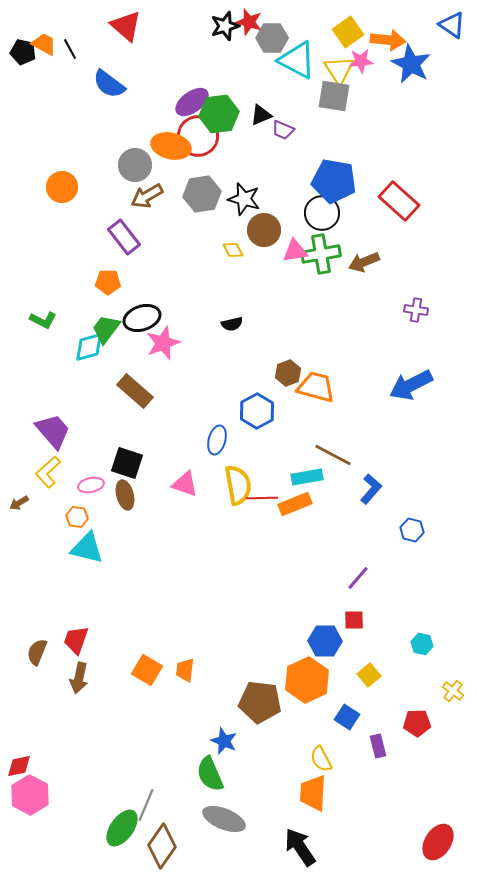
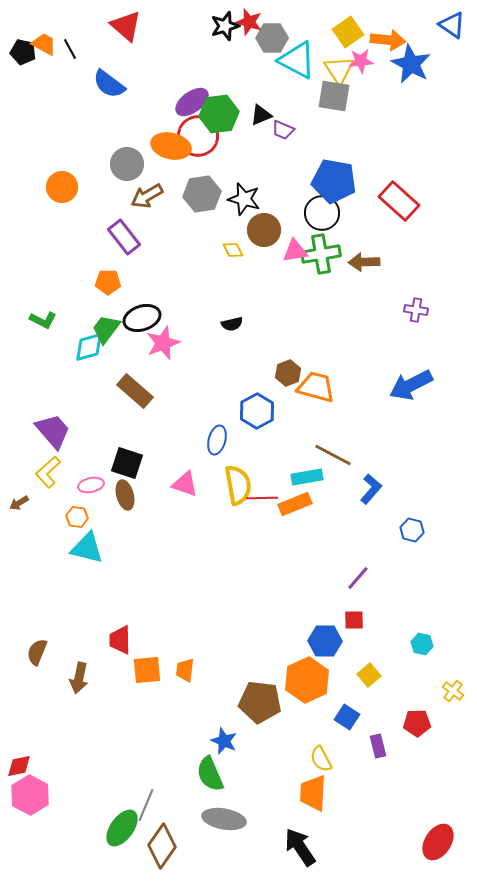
gray circle at (135, 165): moved 8 px left, 1 px up
brown arrow at (364, 262): rotated 20 degrees clockwise
red trapezoid at (76, 640): moved 44 px right; rotated 20 degrees counterclockwise
orange square at (147, 670): rotated 36 degrees counterclockwise
gray ellipse at (224, 819): rotated 12 degrees counterclockwise
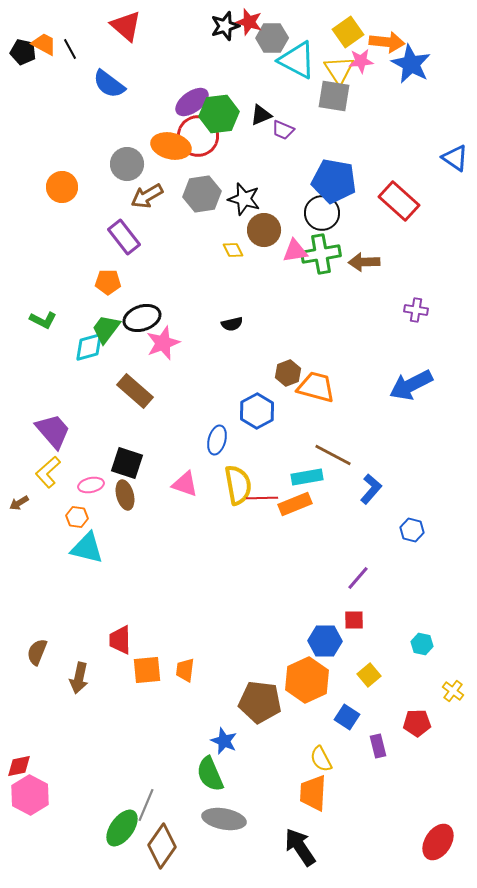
blue triangle at (452, 25): moved 3 px right, 133 px down
orange arrow at (388, 40): moved 1 px left, 2 px down
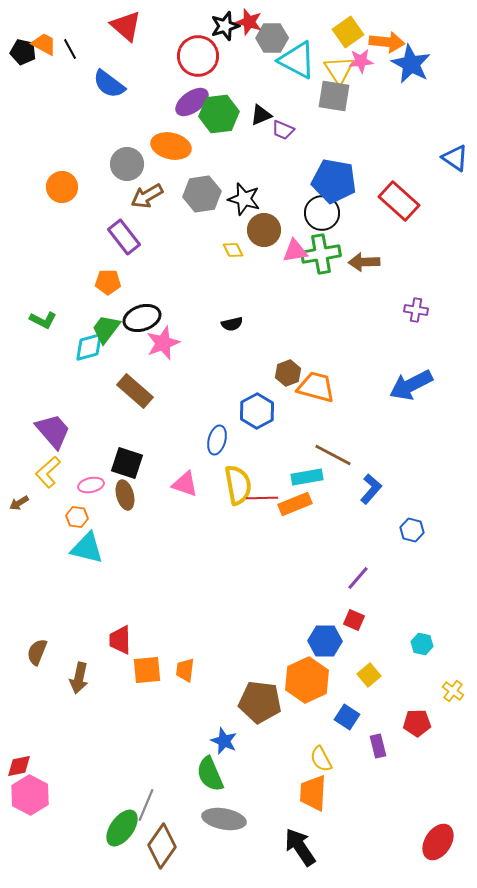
red circle at (198, 136): moved 80 px up
red square at (354, 620): rotated 25 degrees clockwise
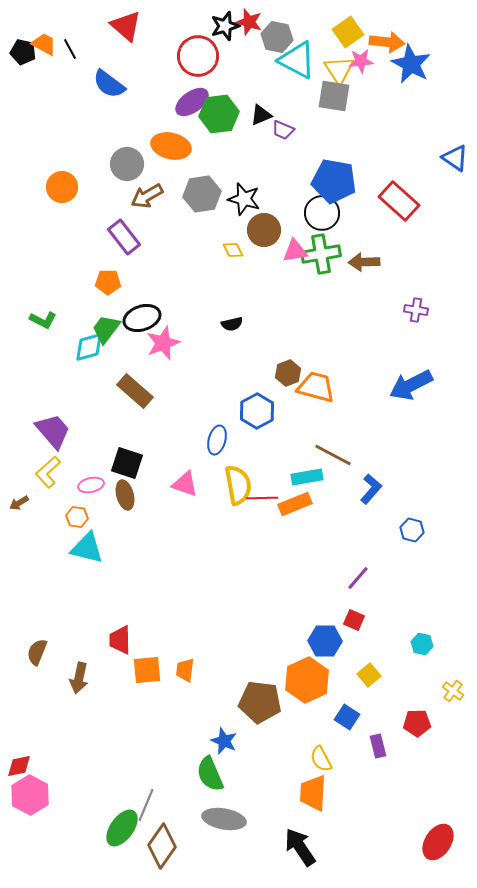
gray hexagon at (272, 38): moved 5 px right, 1 px up; rotated 12 degrees clockwise
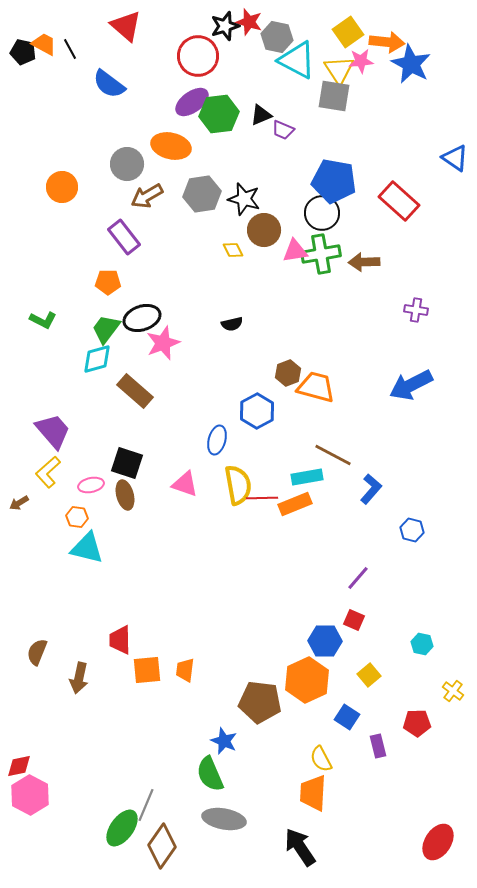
cyan diamond at (89, 347): moved 8 px right, 12 px down
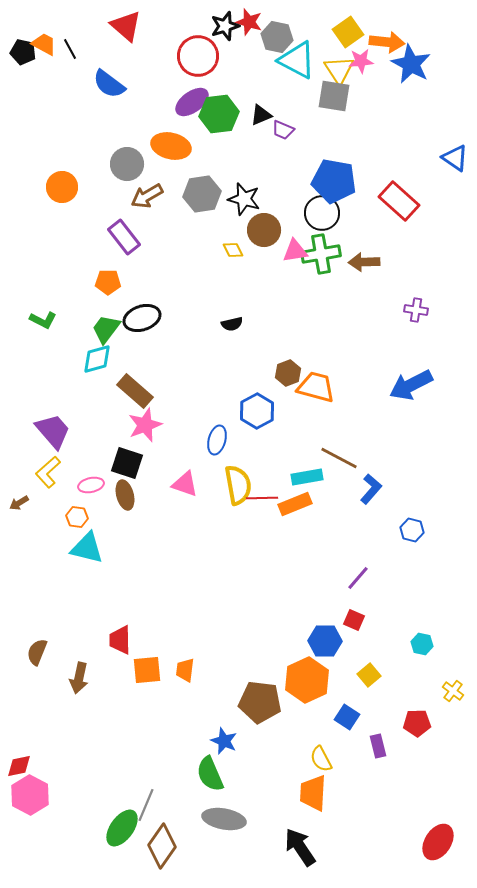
pink star at (163, 343): moved 18 px left, 82 px down
brown line at (333, 455): moved 6 px right, 3 px down
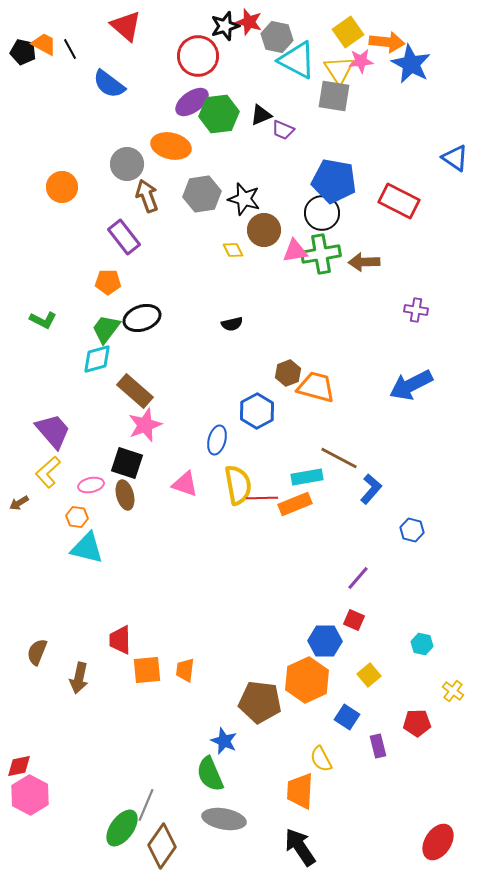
brown arrow at (147, 196): rotated 100 degrees clockwise
red rectangle at (399, 201): rotated 15 degrees counterclockwise
orange trapezoid at (313, 793): moved 13 px left, 2 px up
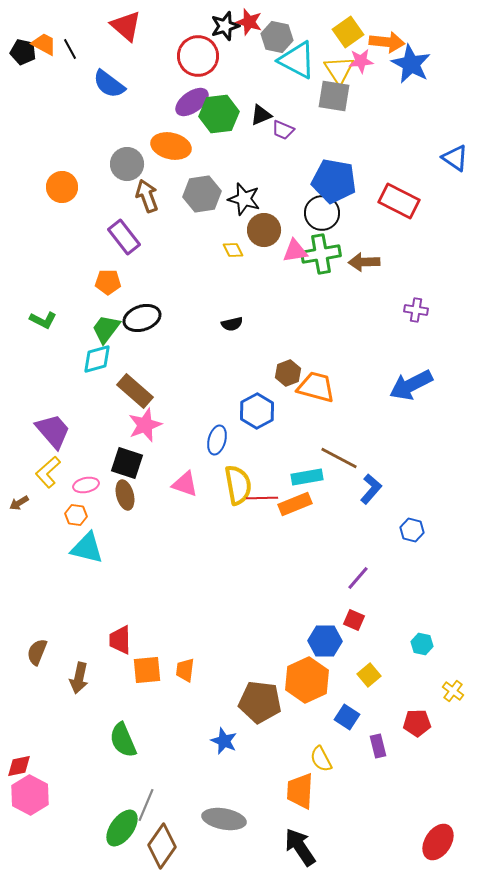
pink ellipse at (91, 485): moved 5 px left
orange hexagon at (77, 517): moved 1 px left, 2 px up
green semicircle at (210, 774): moved 87 px left, 34 px up
